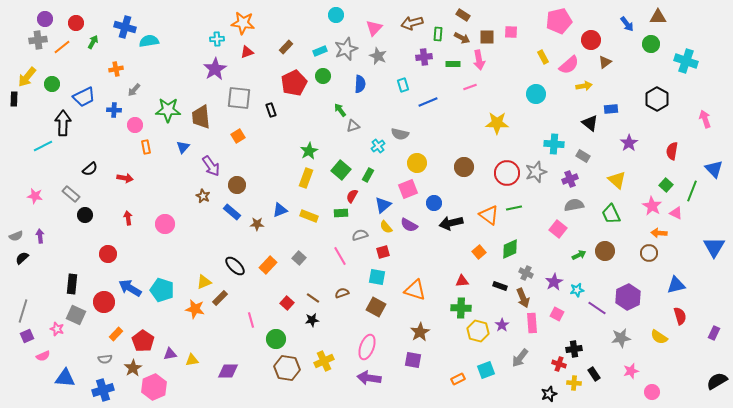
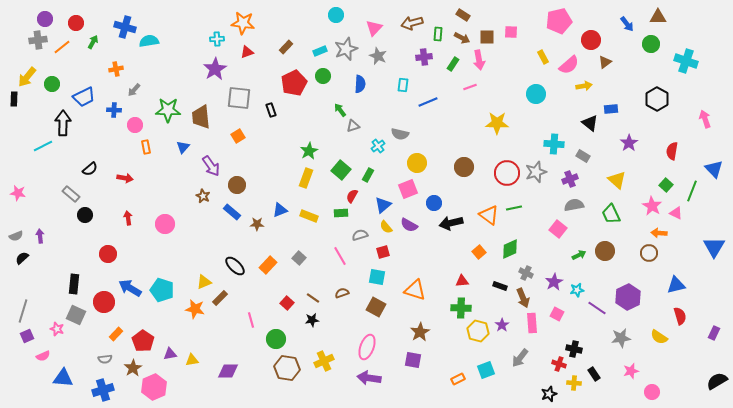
green rectangle at (453, 64): rotated 56 degrees counterclockwise
cyan rectangle at (403, 85): rotated 24 degrees clockwise
pink star at (35, 196): moved 17 px left, 3 px up
black rectangle at (72, 284): moved 2 px right
black cross at (574, 349): rotated 21 degrees clockwise
blue triangle at (65, 378): moved 2 px left
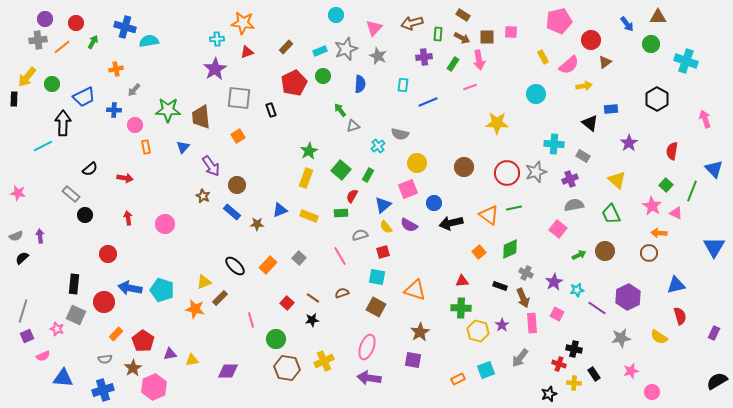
blue arrow at (130, 288): rotated 20 degrees counterclockwise
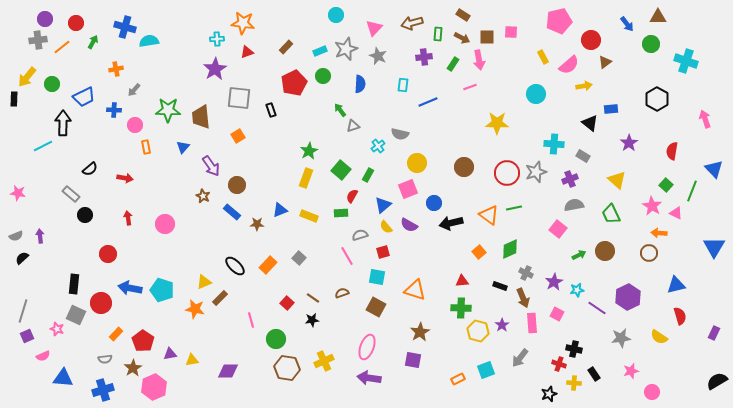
pink line at (340, 256): moved 7 px right
red circle at (104, 302): moved 3 px left, 1 px down
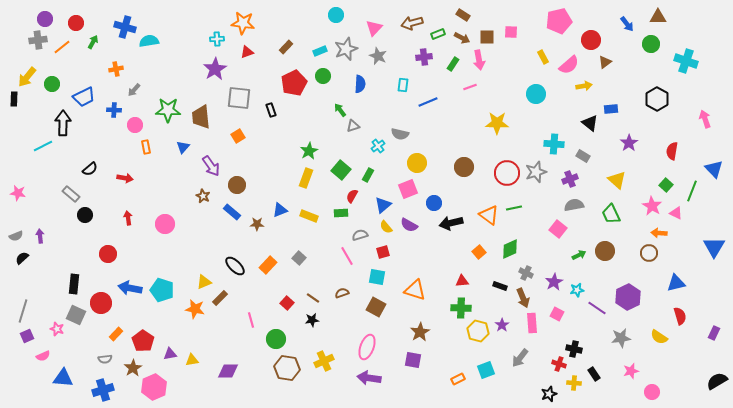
green rectangle at (438, 34): rotated 64 degrees clockwise
blue triangle at (676, 285): moved 2 px up
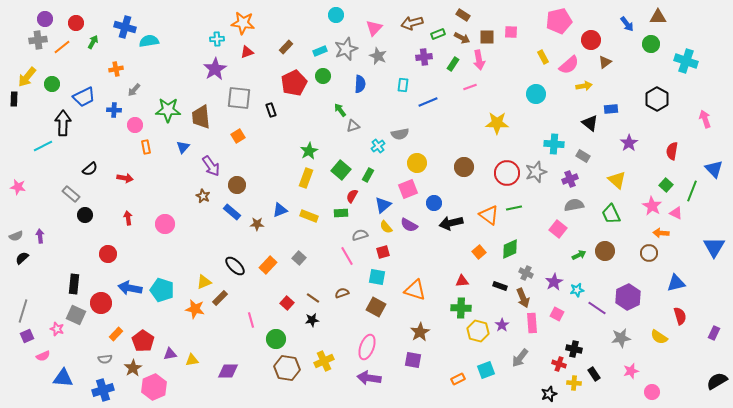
gray semicircle at (400, 134): rotated 24 degrees counterclockwise
pink star at (18, 193): moved 6 px up
orange arrow at (659, 233): moved 2 px right
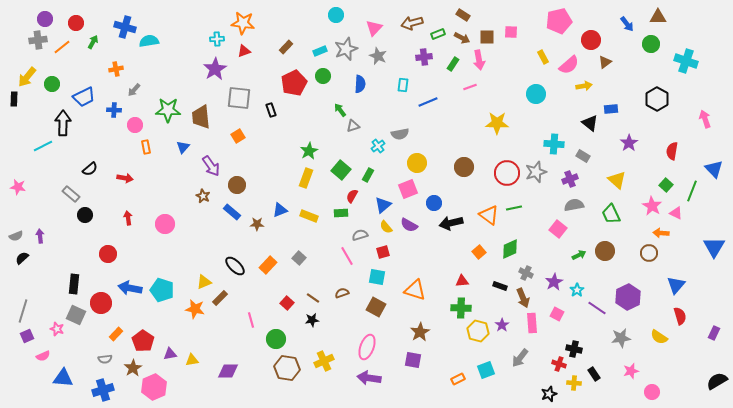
red triangle at (247, 52): moved 3 px left, 1 px up
blue triangle at (676, 283): moved 2 px down; rotated 36 degrees counterclockwise
cyan star at (577, 290): rotated 24 degrees counterclockwise
